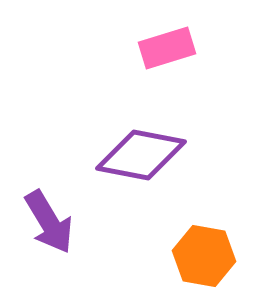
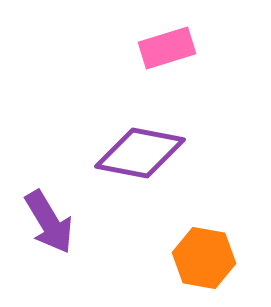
purple diamond: moved 1 px left, 2 px up
orange hexagon: moved 2 px down
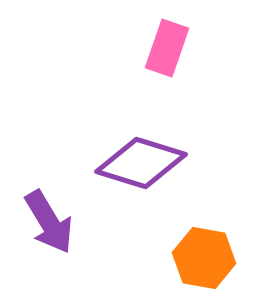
pink rectangle: rotated 54 degrees counterclockwise
purple diamond: moved 1 px right, 10 px down; rotated 6 degrees clockwise
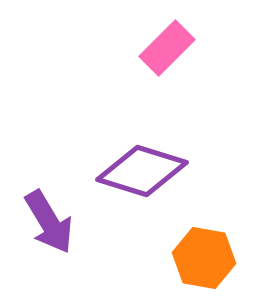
pink rectangle: rotated 26 degrees clockwise
purple diamond: moved 1 px right, 8 px down
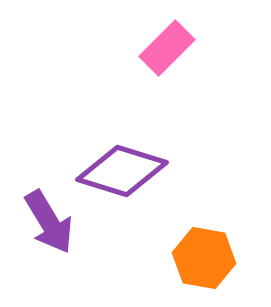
purple diamond: moved 20 px left
